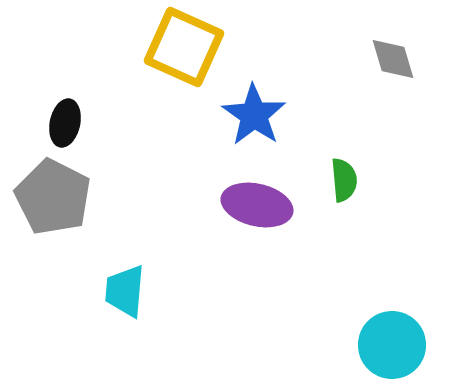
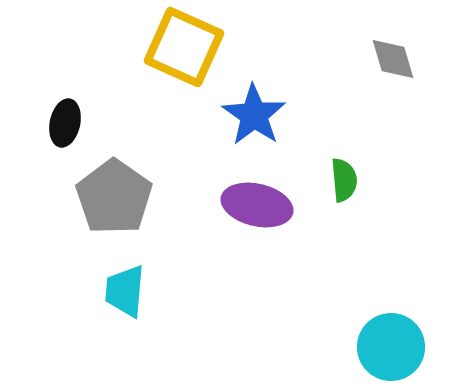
gray pentagon: moved 61 px right; rotated 8 degrees clockwise
cyan circle: moved 1 px left, 2 px down
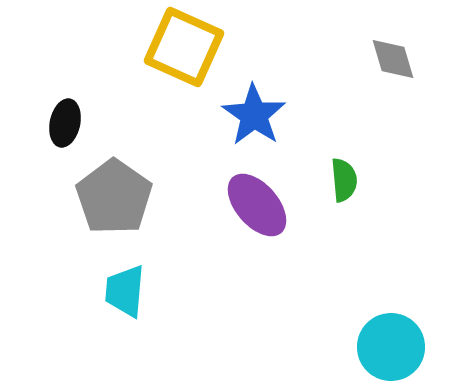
purple ellipse: rotated 36 degrees clockwise
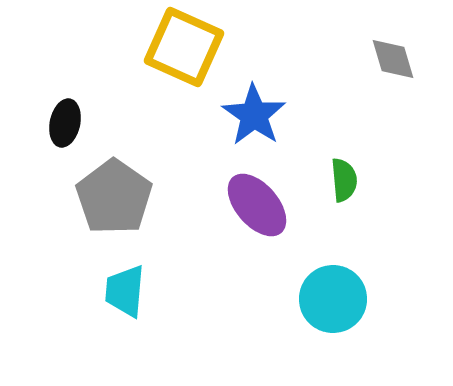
cyan circle: moved 58 px left, 48 px up
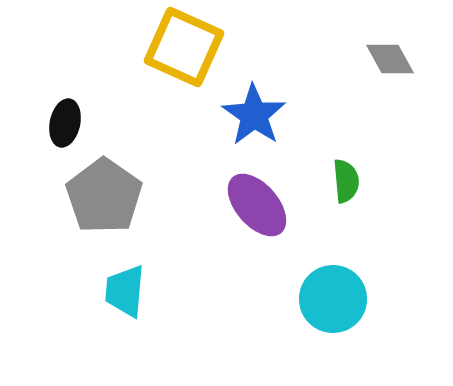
gray diamond: moved 3 px left; rotated 12 degrees counterclockwise
green semicircle: moved 2 px right, 1 px down
gray pentagon: moved 10 px left, 1 px up
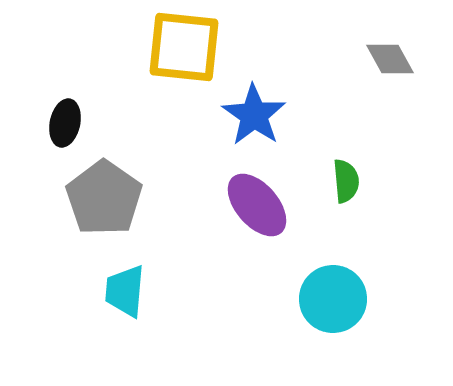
yellow square: rotated 18 degrees counterclockwise
gray pentagon: moved 2 px down
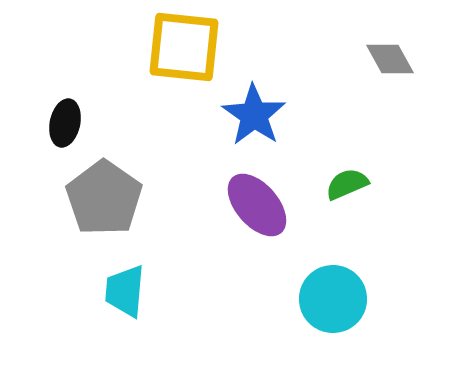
green semicircle: moved 1 px right, 3 px down; rotated 108 degrees counterclockwise
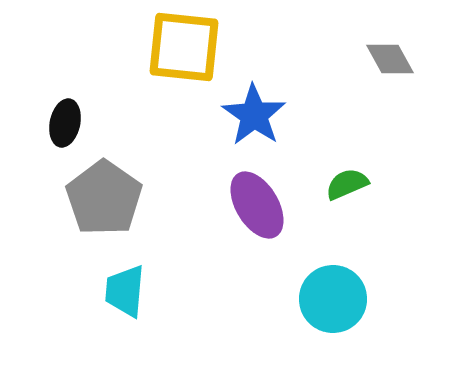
purple ellipse: rotated 10 degrees clockwise
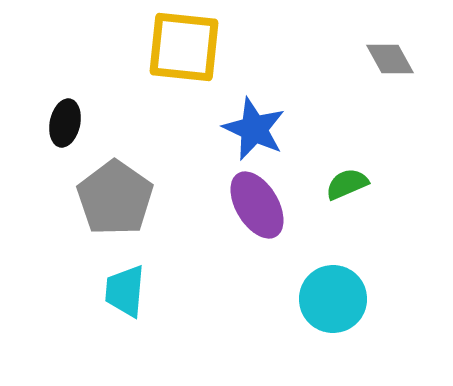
blue star: moved 14 px down; rotated 10 degrees counterclockwise
gray pentagon: moved 11 px right
